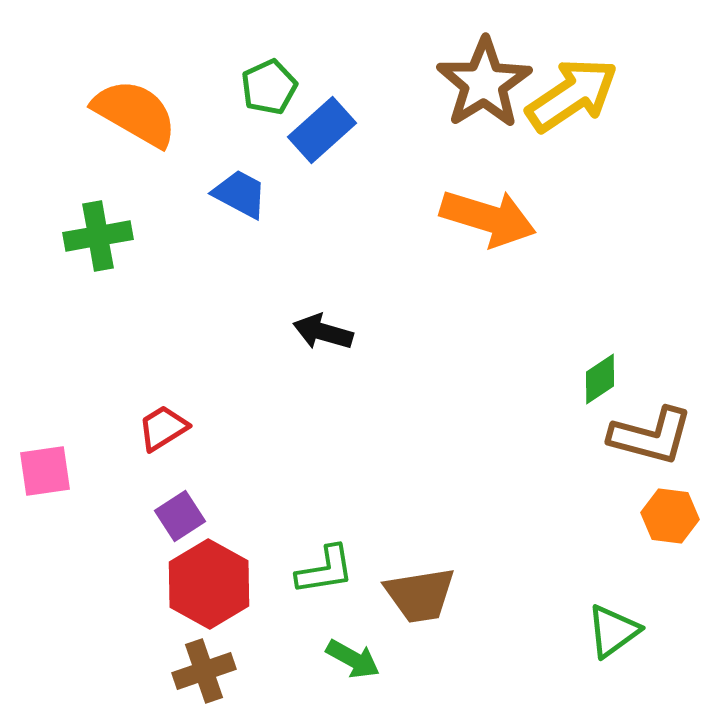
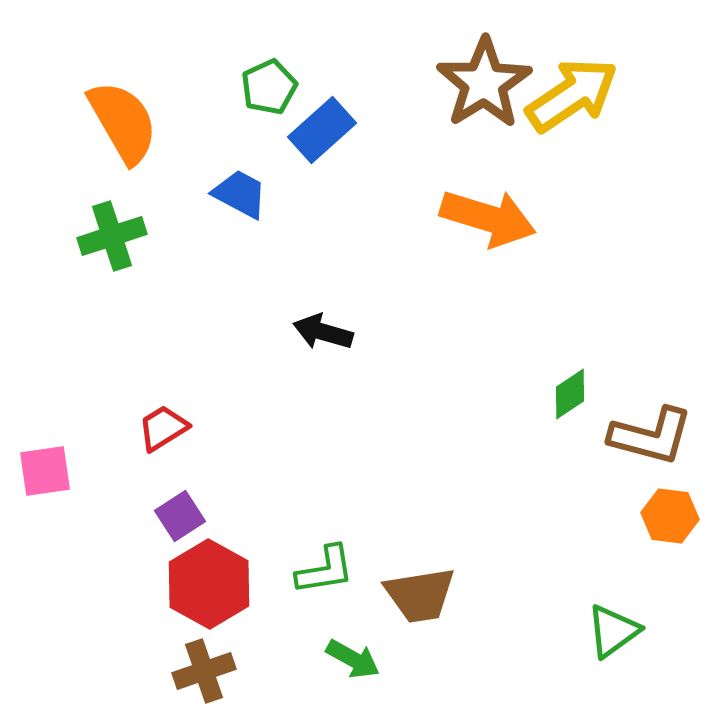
orange semicircle: moved 12 px left, 9 px down; rotated 30 degrees clockwise
green cross: moved 14 px right; rotated 8 degrees counterclockwise
green diamond: moved 30 px left, 15 px down
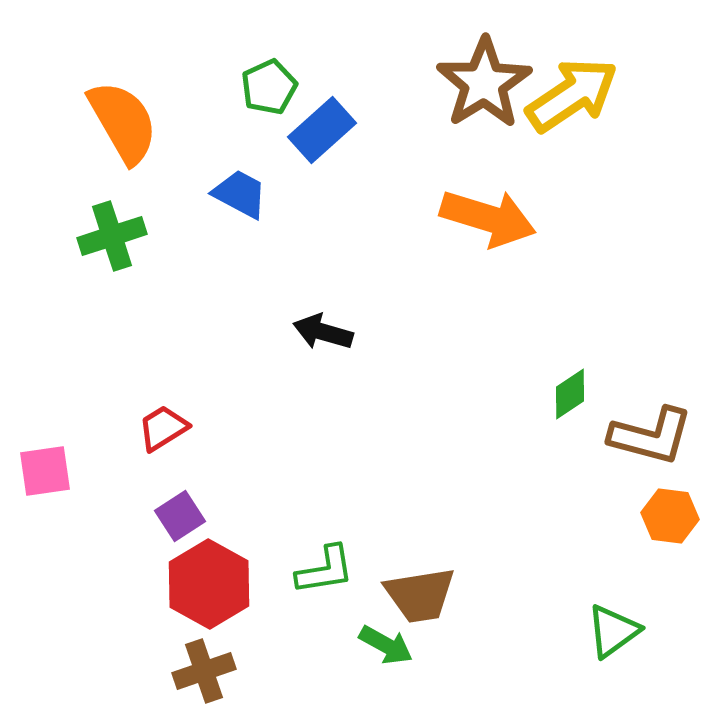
green arrow: moved 33 px right, 14 px up
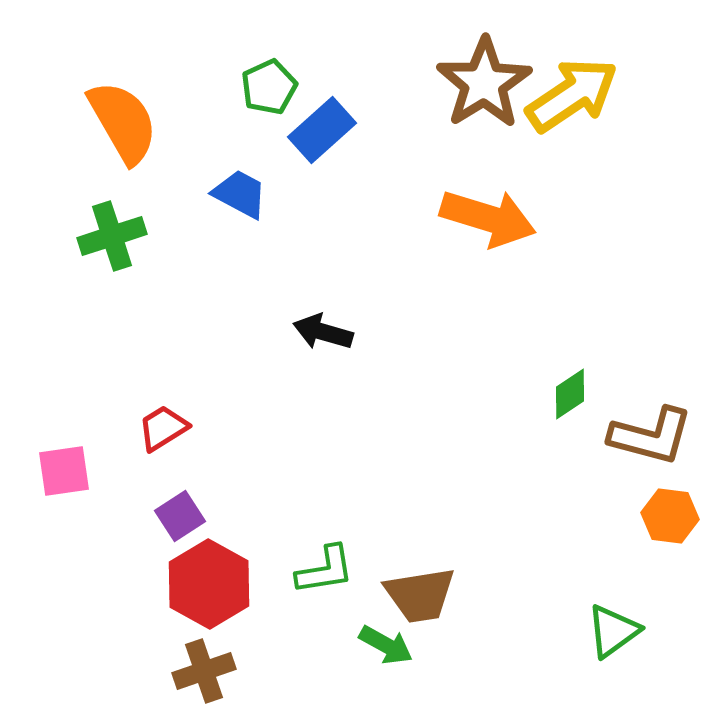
pink square: moved 19 px right
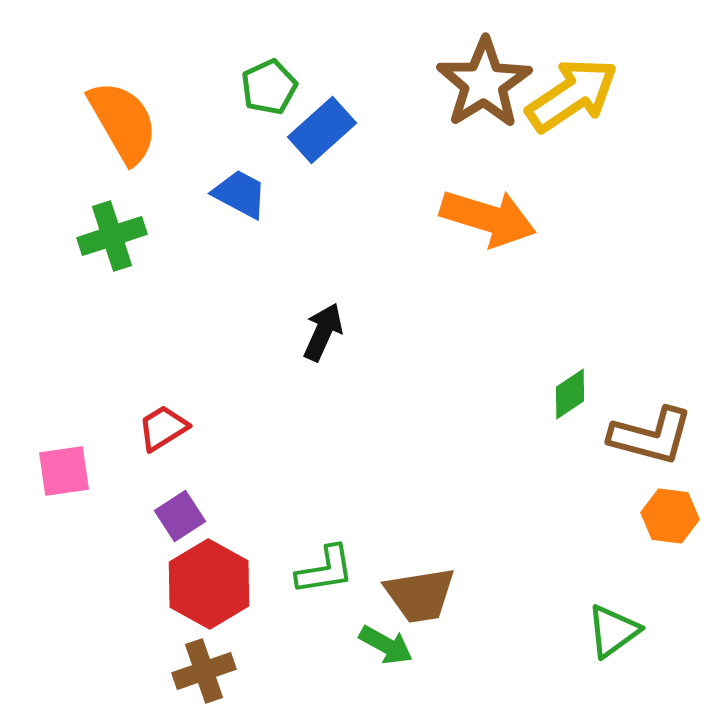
black arrow: rotated 98 degrees clockwise
